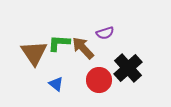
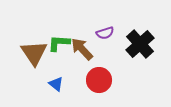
brown arrow: moved 1 px left, 1 px down
black cross: moved 12 px right, 24 px up
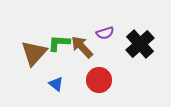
brown arrow: moved 2 px up
brown triangle: rotated 16 degrees clockwise
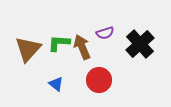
brown arrow: rotated 20 degrees clockwise
brown triangle: moved 6 px left, 4 px up
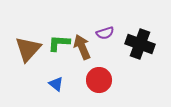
black cross: rotated 28 degrees counterclockwise
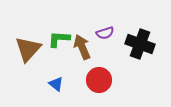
green L-shape: moved 4 px up
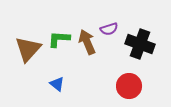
purple semicircle: moved 4 px right, 4 px up
brown arrow: moved 5 px right, 5 px up
red circle: moved 30 px right, 6 px down
blue triangle: moved 1 px right
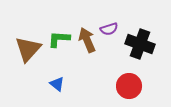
brown arrow: moved 2 px up
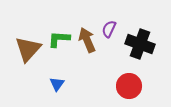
purple semicircle: rotated 132 degrees clockwise
blue triangle: rotated 28 degrees clockwise
